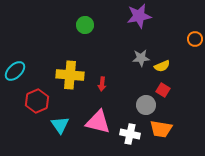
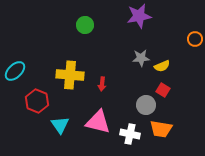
red hexagon: rotated 15 degrees counterclockwise
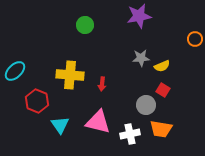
white cross: rotated 24 degrees counterclockwise
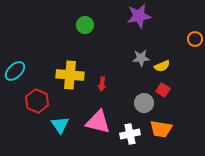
gray circle: moved 2 px left, 2 px up
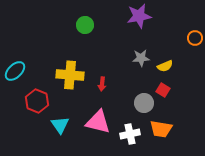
orange circle: moved 1 px up
yellow semicircle: moved 3 px right
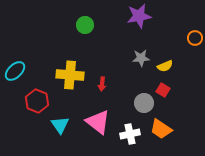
pink triangle: rotated 24 degrees clockwise
orange trapezoid: rotated 25 degrees clockwise
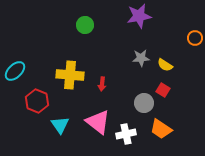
yellow semicircle: moved 1 px up; rotated 56 degrees clockwise
white cross: moved 4 px left
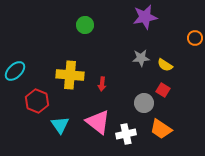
purple star: moved 6 px right, 1 px down
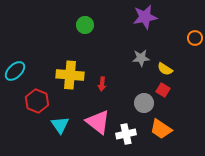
yellow semicircle: moved 4 px down
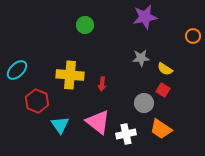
orange circle: moved 2 px left, 2 px up
cyan ellipse: moved 2 px right, 1 px up
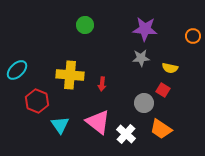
purple star: moved 12 px down; rotated 15 degrees clockwise
yellow semicircle: moved 5 px right, 1 px up; rotated 21 degrees counterclockwise
white cross: rotated 36 degrees counterclockwise
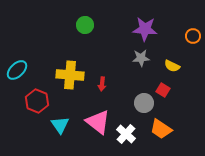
yellow semicircle: moved 2 px right, 2 px up; rotated 14 degrees clockwise
